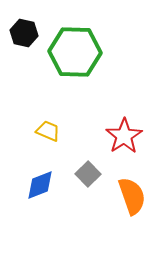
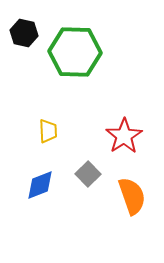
yellow trapezoid: rotated 65 degrees clockwise
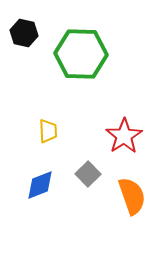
green hexagon: moved 6 px right, 2 px down
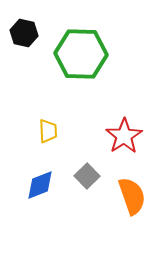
gray square: moved 1 px left, 2 px down
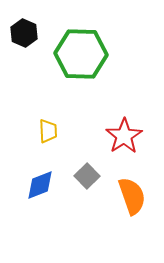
black hexagon: rotated 12 degrees clockwise
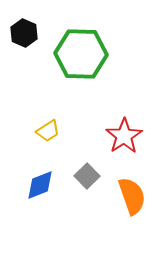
yellow trapezoid: rotated 60 degrees clockwise
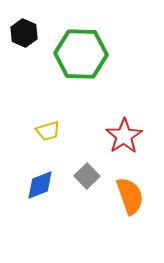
yellow trapezoid: rotated 15 degrees clockwise
orange semicircle: moved 2 px left
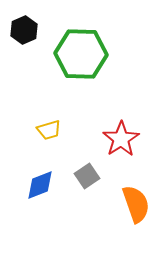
black hexagon: moved 3 px up; rotated 12 degrees clockwise
yellow trapezoid: moved 1 px right, 1 px up
red star: moved 3 px left, 3 px down
gray square: rotated 10 degrees clockwise
orange semicircle: moved 6 px right, 8 px down
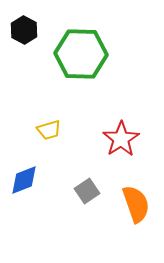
black hexagon: rotated 8 degrees counterclockwise
gray square: moved 15 px down
blue diamond: moved 16 px left, 5 px up
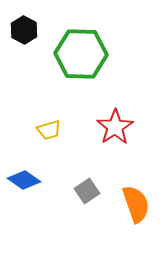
red star: moved 6 px left, 12 px up
blue diamond: rotated 56 degrees clockwise
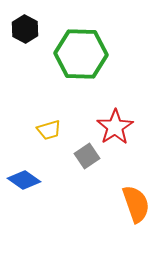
black hexagon: moved 1 px right, 1 px up
gray square: moved 35 px up
